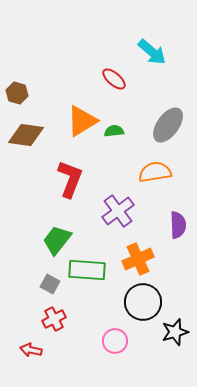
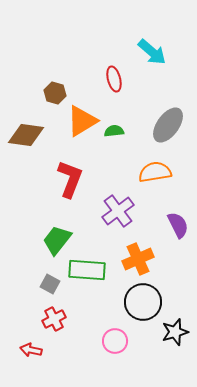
red ellipse: rotated 35 degrees clockwise
brown hexagon: moved 38 px right
purple semicircle: rotated 24 degrees counterclockwise
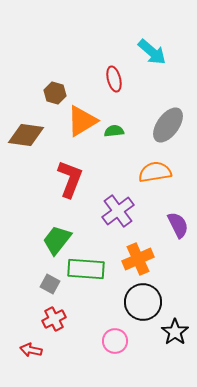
green rectangle: moved 1 px left, 1 px up
black star: rotated 20 degrees counterclockwise
